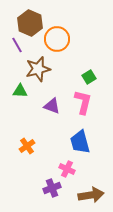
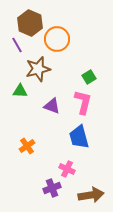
blue trapezoid: moved 1 px left, 5 px up
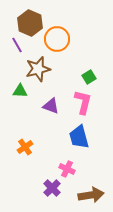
purple triangle: moved 1 px left
orange cross: moved 2 px left, 1 px down
purple cross: rotated 24 degrees counterclockwise
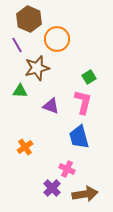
brown hexagon: moved 1 px left, 4 px up
brown star: moved 1 px left, 1 px up
brown arrow: moved 6 px left, 1 px up
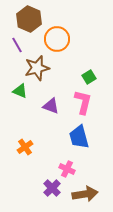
green triangle: rotated 21 degrees clockwise
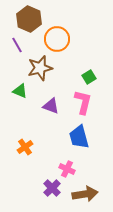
brown star: moved 3 px right
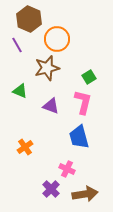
brown star: moved 7 px right
purple cross: moved 1 px left, 1 px down
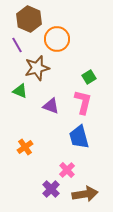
brown star: moved 10 px left
pink cross: moved 1 px down; rotated 21 degrees clockwise
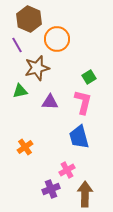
green triangle: rotated 35 degrees counterclockwise
purple triangle: moved 1 px left, 4 px up; rotated 18 degrees counterclockwise
pink cross: rotated 14 degrees clockwise
purple cross: rotated 24 degrees clockwise
brown arrow: rotated 80 degrees counterclockwise
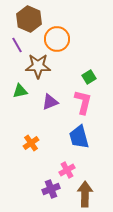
brown star: moved 1 px right, 2 px up; rotated 15 degrees clockwise
purple triangle: rotated 24 degrees counterclockwise
orange cross: moved 6 px right, 4 px up
